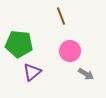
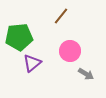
brown line: rotated 60 degrees clockwise
green pentagon: moved 7 px up; rotated 12 degrees counterclockwise
purple triangle: moved 9 px up
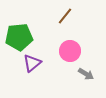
brown line: moved 4 px right
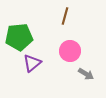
brown line: rotated 24 degrees counterclockwise
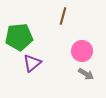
brown line: moved 2 px left
pink circle: moved 12 px right
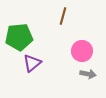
gray arrow: moved 2 px right; rotated 21 degrees counterclockwise
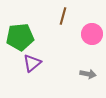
green pentagon: moved 1 px right
pink circle: moved 10 px right, 17 px up
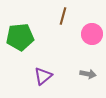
purple triangle: moved 11 px right, 13 px down
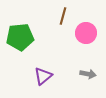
pink circle: moved 6 px left, 1 px up
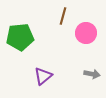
gray arrow: moved 4 px right
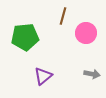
green pentagon: moved 5 px right
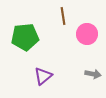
brown line: rotated 24 degrees counterclockwise
pink circle: moved 1 px right, 1 px down
gray arrow: moved 1 px right
